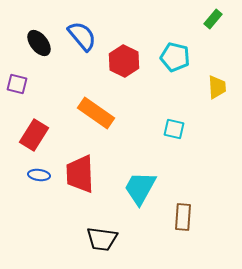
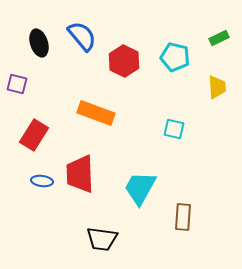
green rectangle: moved 6 px right, 19 px down; rotated 24 degrees clockwise
black ellipse: rotated 20 degrees clockwise
orange rectangle: rotated 15 degrees counterclockwise
blue ellipse: moved 3 px right, 6 px down
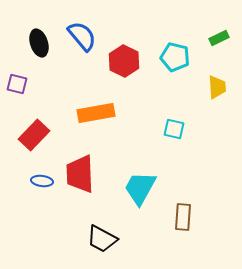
orange rectangle: rotated 30 degrees counterclockwise
red rectangle: rotated 12 degrees clockwise
black trapezoid: rotated 20 degrees clockwise
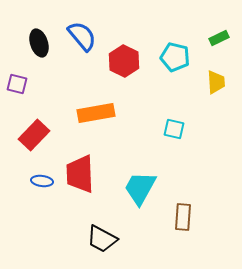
yellow trapezoid: moved 1 px left, 5 px up
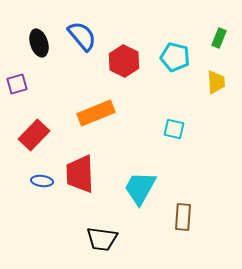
green rectangle: rotated 42 degrees counterclockwise
purple square: rotated 30 degrees counterclockwise
orange rectangle: rotated 12 degrees counterclockwise
black trapezoid: rotated 20 degrees counterclockwise
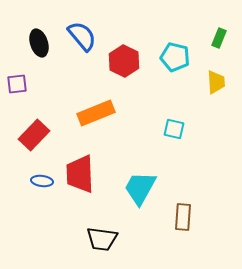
purple square: rotated 10 degrees clockwise
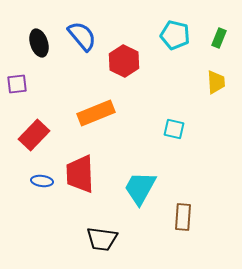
cyan pentagon: moved 22 px up
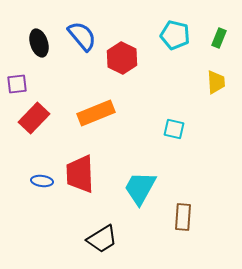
red hexagon: moved 2 px left, 3 px up
red rectangle: moved 17 px up
black trapezoid: rotated 40 degrees counterclockwise
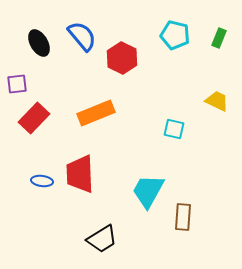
black ellipse: rotated 12 degrees counterclockwise
yellow trapezoid: moved 1 px right, 19 px down; rotated 60 degrees counterclockwise
cyan trapezoid: moved 8 px right, 3 px down
